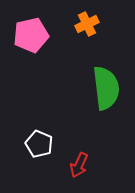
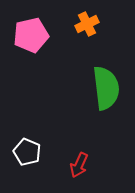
white pentagon: moved 12 px left, 8 px down
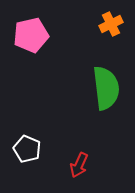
orange cross: moved 24 px right
white pentagon: moved 3 px up
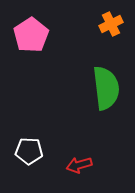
pink pentagon: rotated 20 degrees counterclockwise
white pentagon: moved 2 px right, 2 px down; rotated 20 degrees counterclockwise
red arrow: rotated 50 degrees clockwise
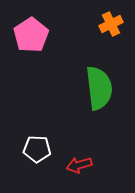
green semicircle: moved 7 px left
white pentagon: moved 8 px right, 2 px up
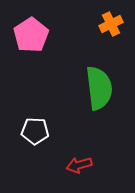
white pentagon: moved 2 px left, 18 px up
